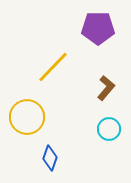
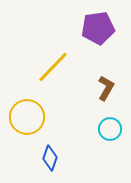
purple pentagon: rotated 8 degrees counterclockwise
brown L-shape: rotated 10 degrees counterclockwise
cyan circle: moved 1 px right
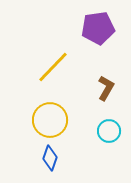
yellow circle: moved 23 px right, 3 px down
cyan circle: moved 1 px left, 2 px down
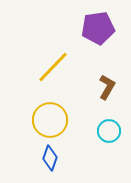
brown L-shape: moved 1 px right, 1 px up
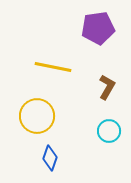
yellow line: rotated 57 degrees clockwise
yellow circle: moved 13 px left, 4 px up
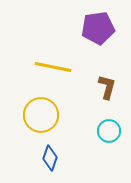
brown L-shape: rotated 15 degrees counterclockwise
yellow circle: moved 4 px right, 1 px up
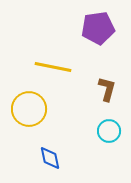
brown L-shape: moved 2 px down
yellow circle: moved 12 px left, 6 px up
blue diamond: rotated 30 degrees counterclockwise
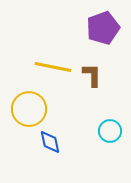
purple pentagon: moved 5 px right; rotated 12 degrees counterclockwise
brown L-shape: moved 15 px left, 14 px up; rotated 15 degrees counterclockwise
cyan circle: moved 1 px right
blue diamond: moved 16 px up
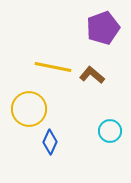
brown L-shape: rotated 50 degrees counterclockwise
blue diamond: rotated 35 degrees clockwise
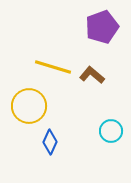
purple pentagon: moved 1 px left, 1 px up
yellow line: rotated 6 degrees clockwise
yellow circle: moved 3 px up
cyan circle: moved 1 px right
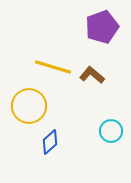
blue diamond: rotated 25 degrees clockwise
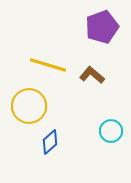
yellow line: moved 5 px left, 2 px up
